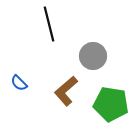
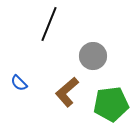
black line: rotated 36 degrees clockwise
brown L-shape: moved 1 px right, 1 px down
green pentagon: rotated 16 degrees counterclockwise
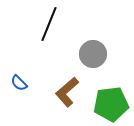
gray circle: moved 2 px up
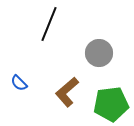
gray circle: moved 6 px right, 1 px up
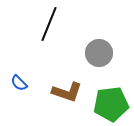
brown L-shape: rotated 120 degrees counterclockwise
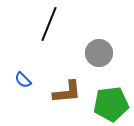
blue semicircle: moved 4 px right, 3 px up
brown L-shape: rotated 24 degrees counterclockwise
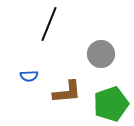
gray circle: moved 2 px right, 1 px down
blue semicircle: moved 6 px right, 4 px up; rotated 48 degrees counterclockwise
green pentagon: rotated 12 degrees counterclockwise
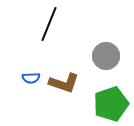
gray circle: moved 5 px right, 2 px down
blue semicircle: moved 2 px right, 2 px down
brown L-shape: moved 3 px left, 9 px up; rotated 24 degrees clockwise
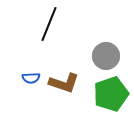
green pentagon: moved 10 px up
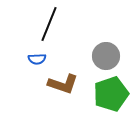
blue semicircle: moved 6 px right, 19 px up
brown L-shape: moved 1 px left, 1 px down
